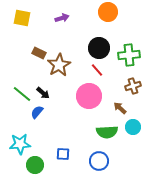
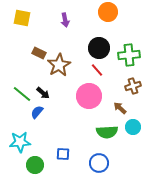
purple arrow: moved 3 px right, 2 px down; rotated 96 degrees clockwise
cyan star: moved 2 px up
blue circle: moved 2 px down
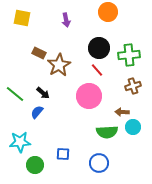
purple arrow: moved 1 px right
green line: moved 7 px left
brown arrow: moved 2 px right, 4 px down; rotated 40 degrees counterclockwise
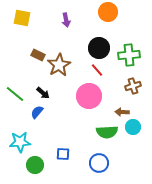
brown rectangle: moved 1 px left, 2 px down
